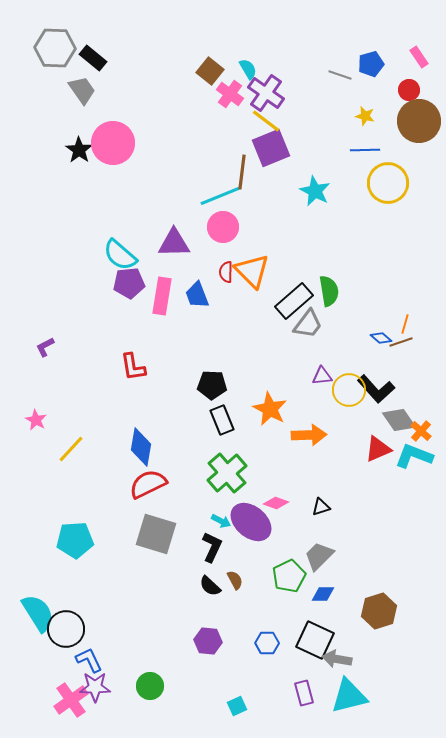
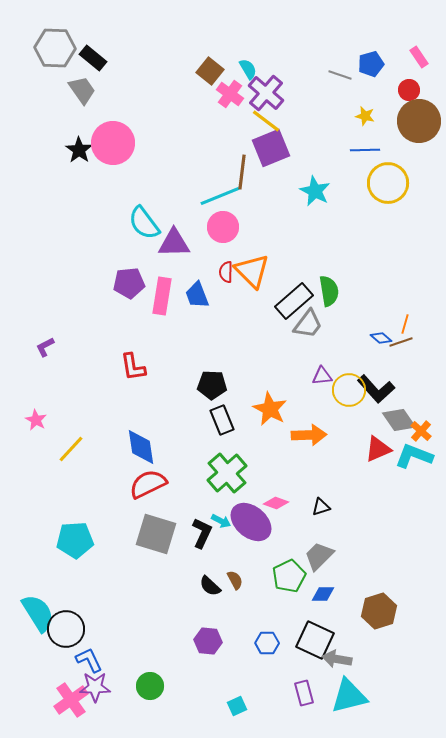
purple cross at (266, 93): rotated 6 degrees clockwise
cyan semicircle at (120, 255): moved 24 px right, 32 px up; rotated 12 degrees clockwise
blue diamond at (141, 447): rotated 18 degrees counterclockwise
black L-shape at (212, 547): moved 10 px left, 14 px up
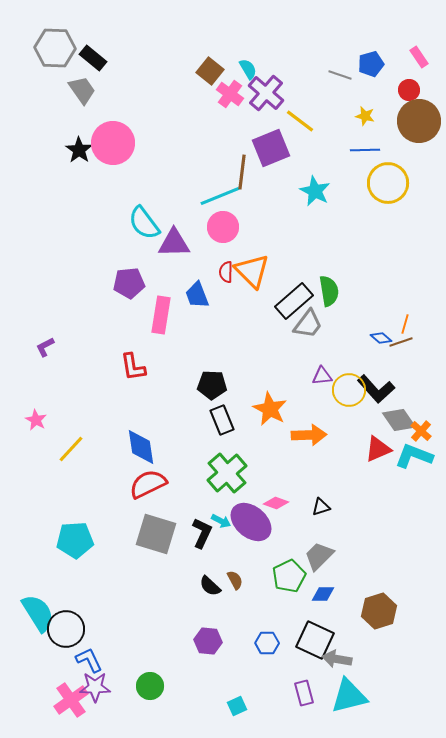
yellow line at (266, 121): moved 34 px right
pink rectangle at (162, 296): moved 1 px left, 19 px down
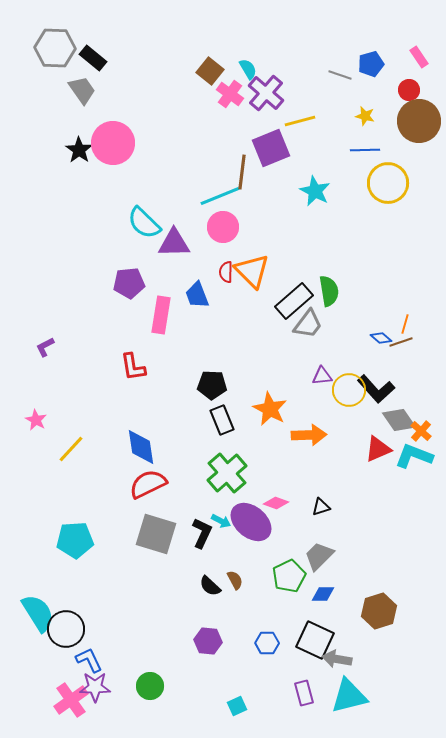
yellow line at (300, 121): rotated 52 degrees counterclockwise
cyan semicircle at (144, 223): rotated 9 degrees counterclockwise
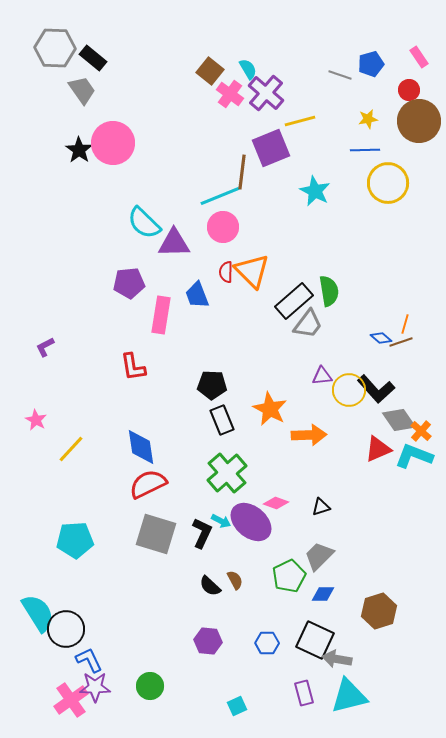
yellow star at (365, 116): moved 3 px right, 3 px down; rotated 24 degrees counterclockwise
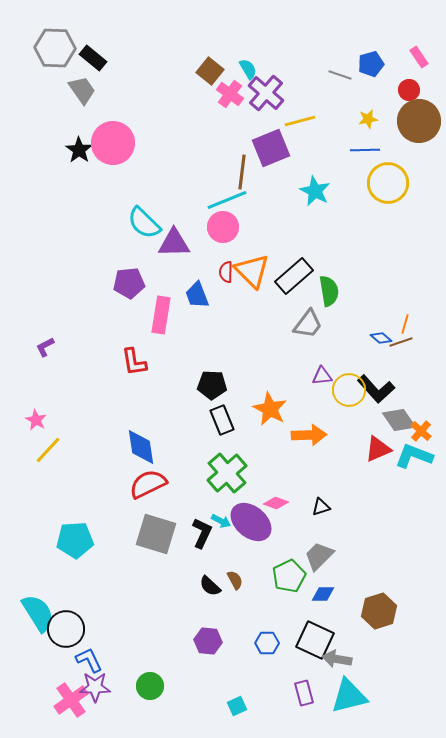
cyan line at (220, 196): moved 7 px right, 4 px down
black rectangle at (294, 301): moved 25 px up
red L-shape at (133, 367): moved 1 px right, 5 px up
yellow line at (71, 449): moved 23 px left, 1 px down
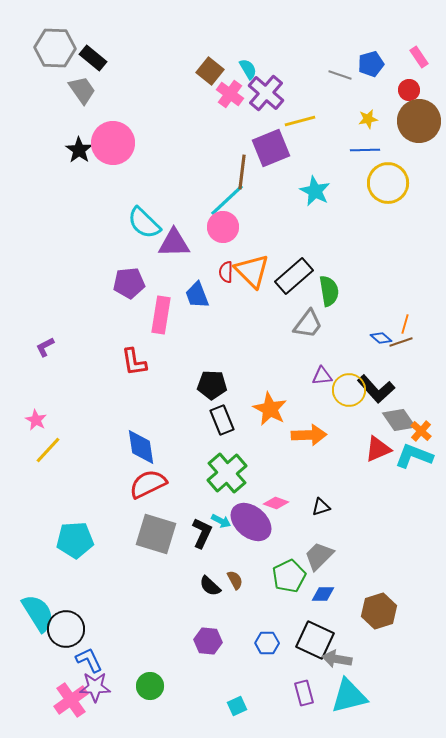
cyan line at (227, 200): rotated 21 degrees counterclockwise
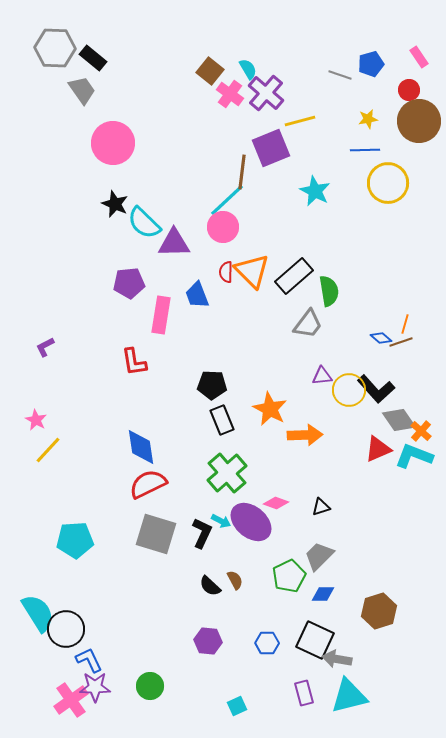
black star at (79, 150): moved 36 px right, 54 px down; rotated 12 degrees counterclockwise
orange arrow at (309, 435): moved 4 px left
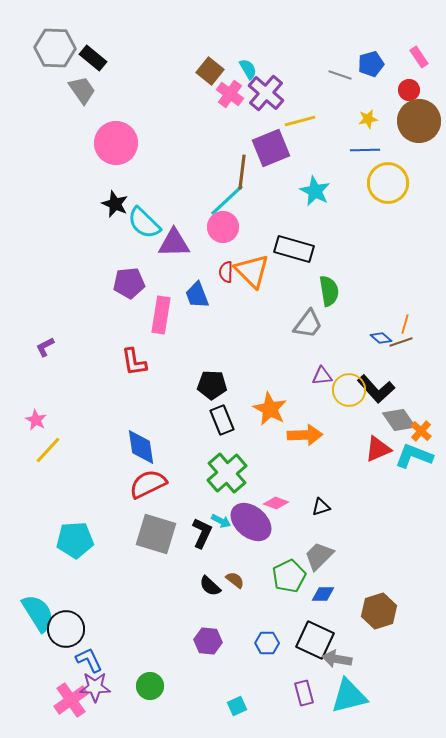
pink circle at (113, 143): moved 3 px right
black rectangle at (294, 276): moved 27 px up; rotated 57 degrees clockwise
brown semicircle at (235, 580): rotated 24 degrees counterclockwise
